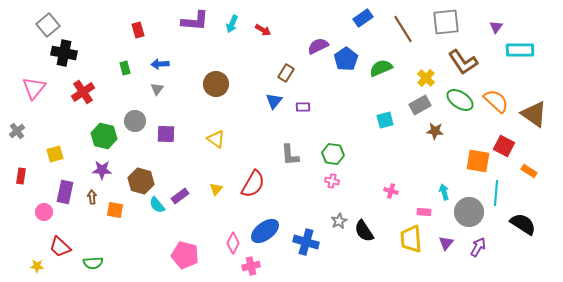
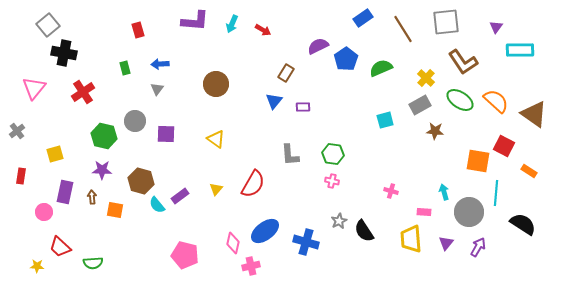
pink diamond at (233, 243): rotated 15 degrees counterclockwise
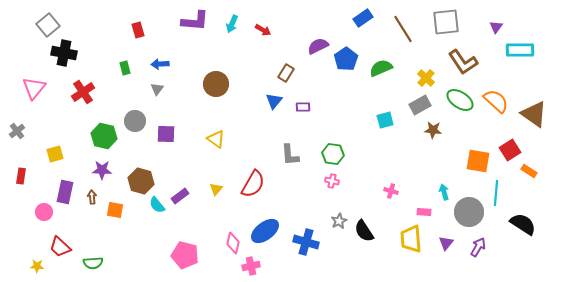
brown star at (435, 131): moved 2 px left, 1 px up
red square at (504, 146): moved 6 px right, 4 px down; rotated 30 degrees clockwise
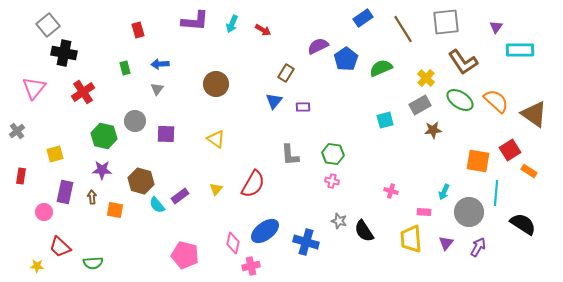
brown star at (433, 130): rotated 12 degrees counterclockwise
cyan arrow at (444, 192): rotated 140 degrees counterclockwise
gray star at (339, 221): rotated 28 degrees counterclockwise
